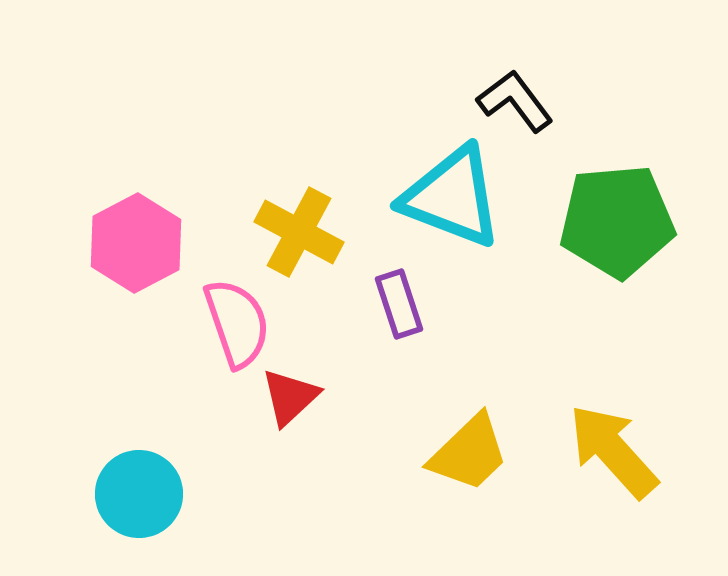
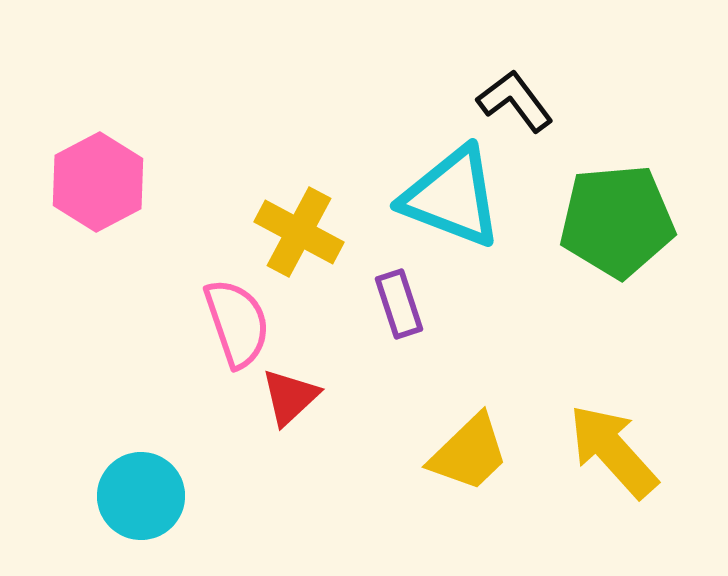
pink hexagon: moved 38 px left, 61 px up
cyan circle: moved 2 px right, 2 px down
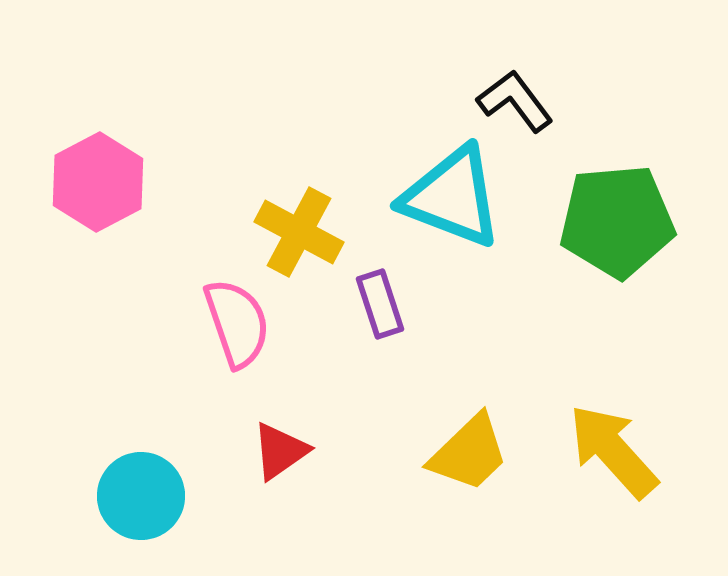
purple rectangle: moved 19 px left
red triangle: moved 10 px left, 54 px down; rotated 8 degrees clockwise
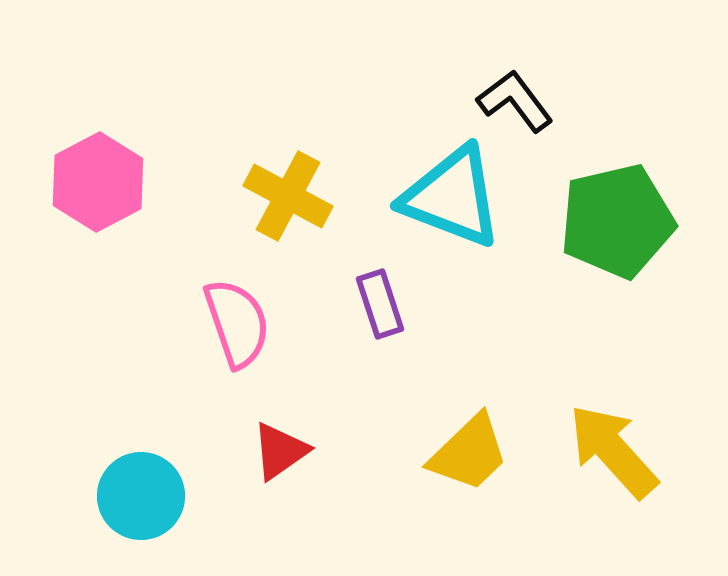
green pentagon: rotated 8 degrees counterclockwise
yellow cross: moved 11 px left, 36 px up
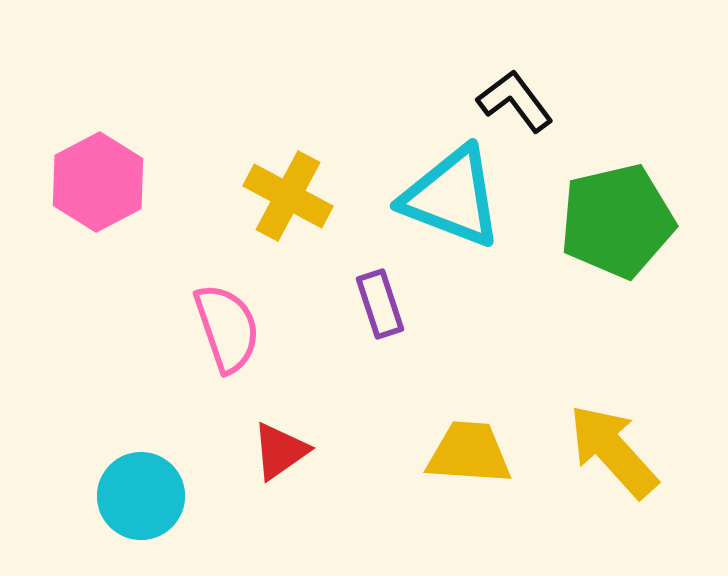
pink semicircle: moved 10 px left, 5 px down
yellow trapezoid: rotated 132 degrees counterclockwise
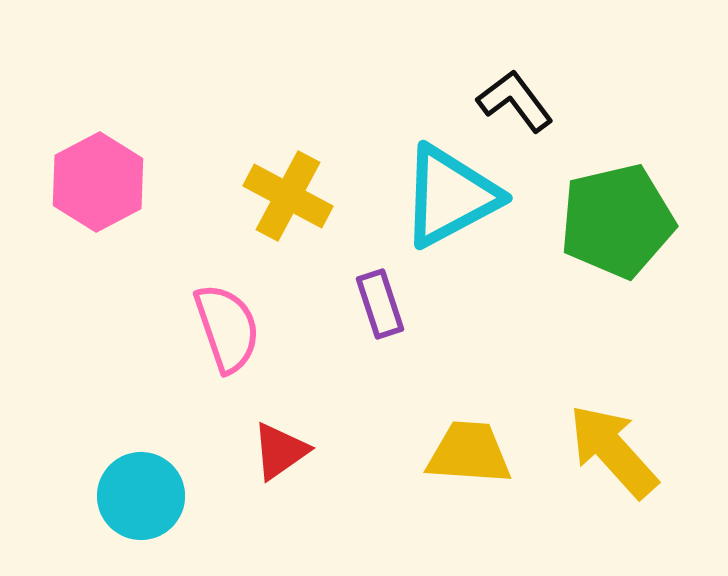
cyan triangle: moved 2 px left, 1 px up; rotated 49 degrees counterclockwise
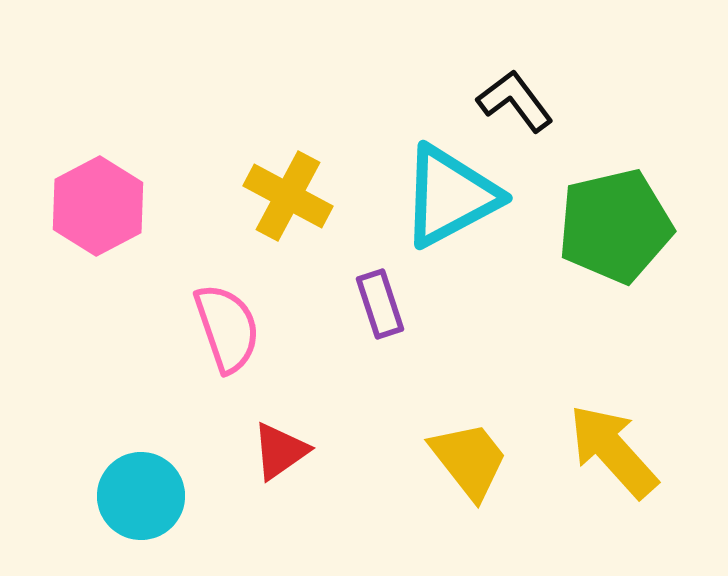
pink hexagon: moved 24 px down
green pentagon: moved 2 px left, 5 px down
yellow trapezoid: moved 7 px down; rotated 48 degrees clockwise
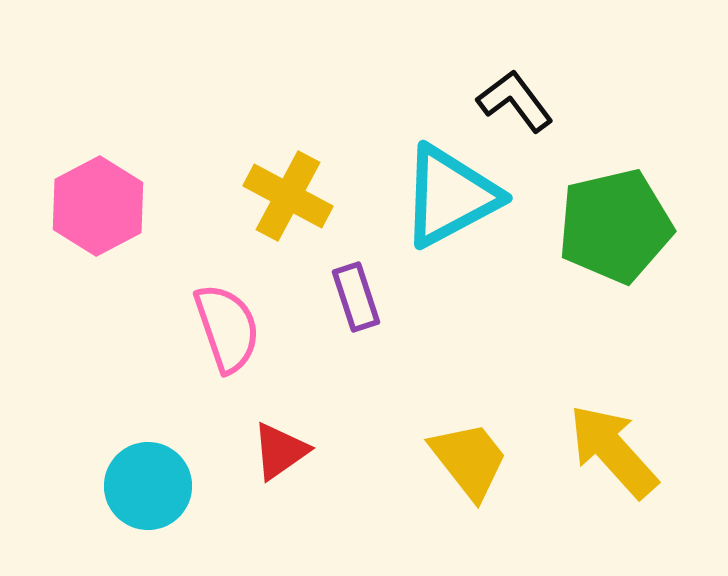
purple rectangle: moved 24 px left, 7 px up
cyan circle: moved 7 px right, 10 px up
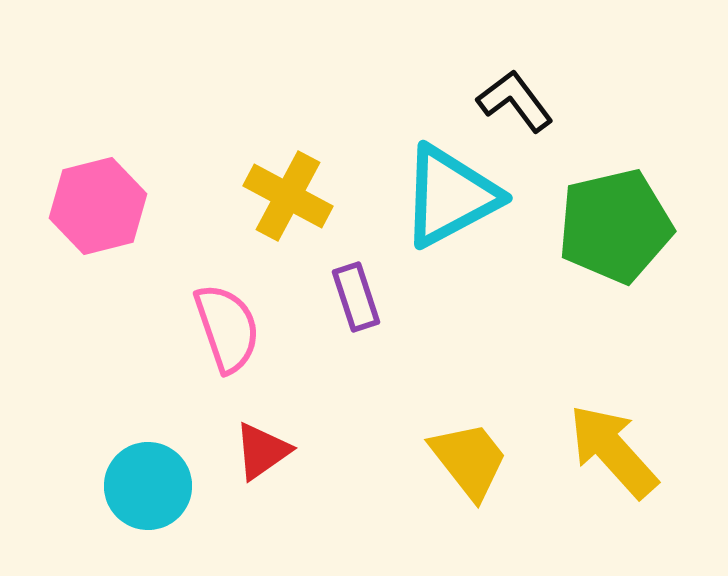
pink hexagon: rotated 14 degrees clockwise
red triangle: moved 18 px left
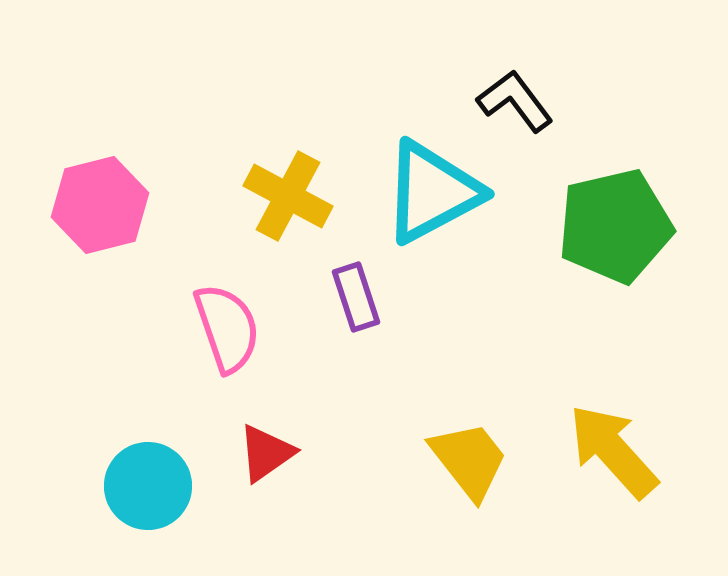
cyan triangle: moved 18 px left, 4 px up
pink hexagon: moved 2 px right, 1 px up
red triangle: moved 4 px right, 2 px down
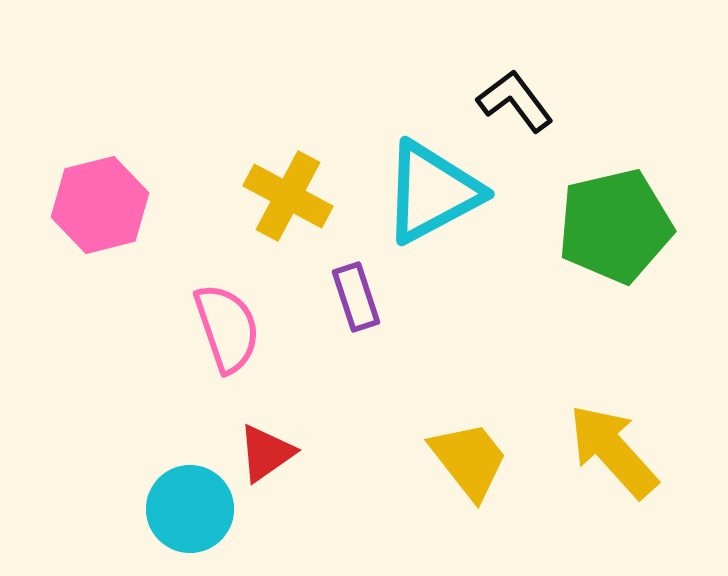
cyan circle: moved 42 px right, 23 px down
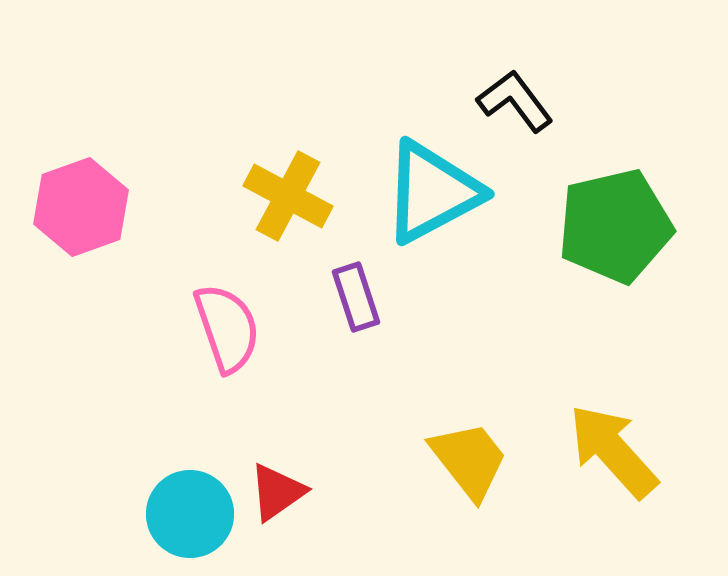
pink hexagon: moved 19 px left, 2 px down; rotated 6 degrees counterclockwise
red triangle: moved 11 px right, 39 px down
cyan circle: moved 5 px down
